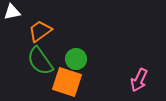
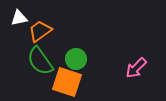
white triangle: moved 7 px right, 6 px down
pink arrow: moved 3 px left, 12 px up; rotated 20 degrees clockwise
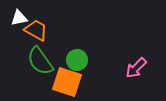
orange trapezoid: moved 4 px left, 1 px up; rotated 65 degrees clockwise
green circle: moved 1 px right, 1 px down
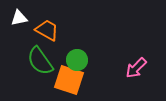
orange trapezoid: moved 11 px right
orange square: moved 2 px right, 2 px up
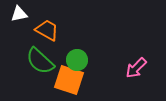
white triangle: moved 4 px up
green semicircle: rotated 12 degrees counterclockwise
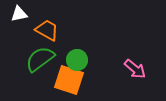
green semicircle: moved 2 px up; rotated 100 degrees clockwise
pink arrow: moved 1 px left, 1 px down; rotated 95 degrees counterclockwise
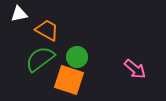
green circle: moved 3 px up
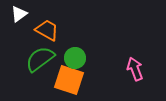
white triangle: rotated 24 degrees counterclockwise
green circle: moved 2 px left, 1 px down
pink arrow: rotated 150 degrees counterclockwise
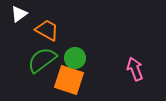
green semicircle: moved 2 px right, 1 px down
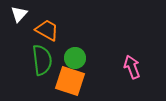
white triangle: rotated 12 degrees counterclockwise
green semicircle: rotated 120 degrees clockwise
pink arrow: moved 3 px left, 2 px up
orange square: moved 1 px right, 1 px down
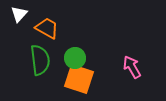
orange trapezoid: moved 2 px up
green semicircle: moved 2 px left
pink arrow: rotated 10 degrees counterclockwise
orange square: moved 9 px right, 2 px up
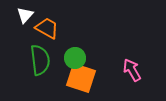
white triangle: moved 6 px right, 1 px down
pink arrow: moved 3 px down
orange square: moved 2 px right, 1 px up
